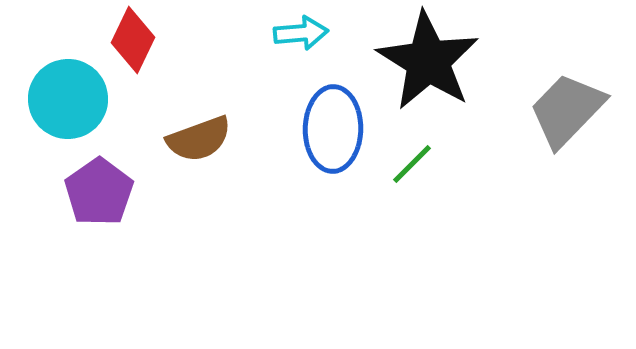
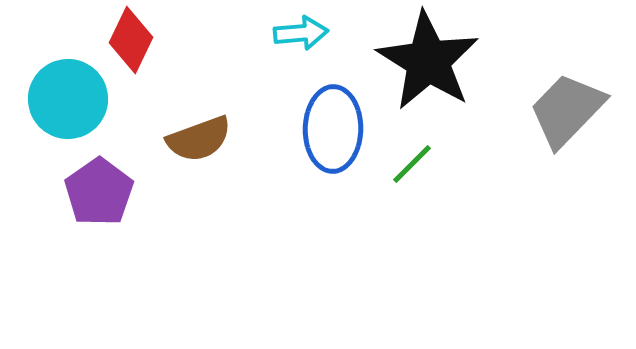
red diamond: moved 2 px left
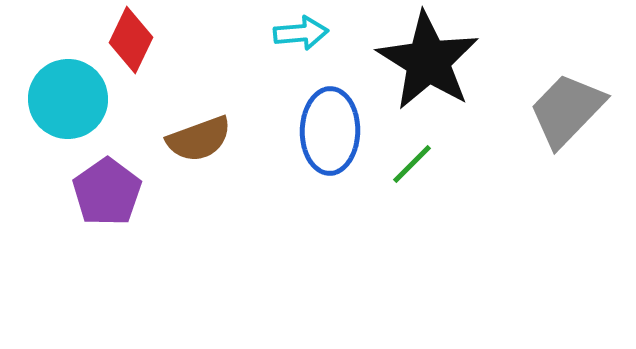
blue ellipse: moved 3 px left, 2 px down
purple pentagon: moved 8 px right
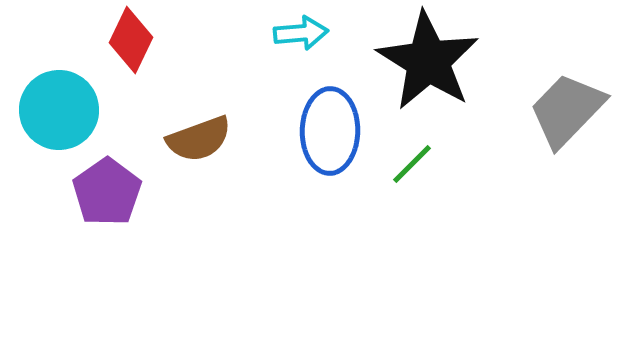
cyan circle: moved 9 px left, 11 px down
